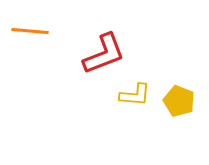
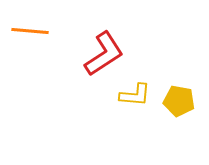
red L-shape: rotated 12 degrees counterclockwise
yellow pentagon: rotated 12 degrees counterclockwise
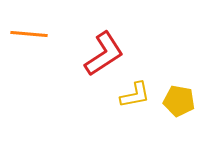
orange line: moved 1 px left, 3 px down
yellow L-shape: rotated 16 degrees counterclockwise
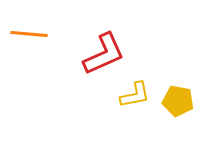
red L-shape: rotated 9 degrees clockwise
yellow pentagon: moved 1 px left
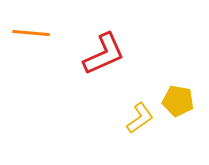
orange line: moved 2 px right, 1 px up
yellow L-shape: moved 5 px right, 23 px down; rotated 24 degrees counterclockwise
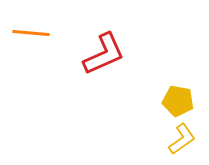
yellow L-shape: moved 42 px right, 21 px down
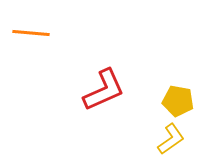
red L-shape: moved 36 px down
yellow L-shape: moved 11 px left
